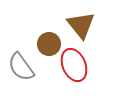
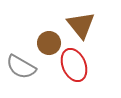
brown circle: moved 1 px up
gray semicircle: rotated 24 degrees counterclockwise
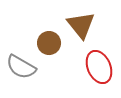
red ellipse: moved 25 px right, 2 px down
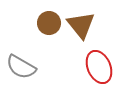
brown circle: moved 20 px up
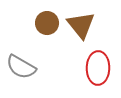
brown circle: moved 2 px left
red ellipse: moved 1 px left, 1 px down; rotated 24 degrees clockwise
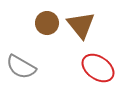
red ellipse: rotated 56 degrees counterclockwise
